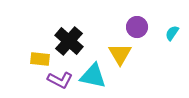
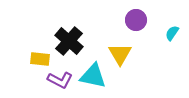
purple circle: moved 1 px left, 7 px up
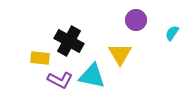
black cross: rotated 12 degrees counterclockwise
yellow rectangle: moved 1 px up
cyan triangle: moved 1 px left
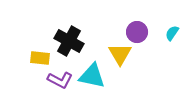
purple circle: moved 1 px right, 12 px down
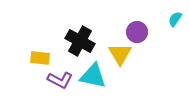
cyan semicircle: moved 3 px right, 14 px up
black cross: moved 11 px right
cyan triangle: moved 1 px right
